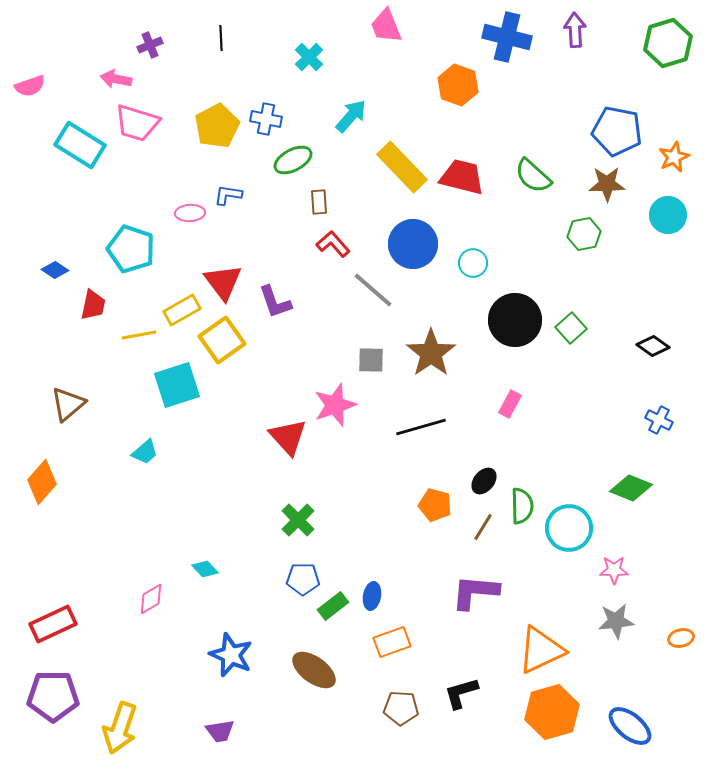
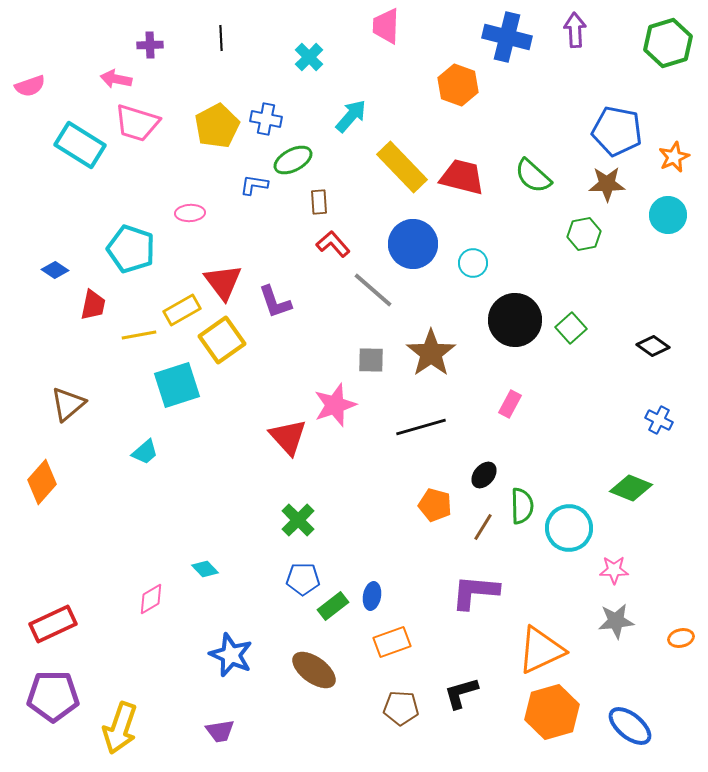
pink trapezoid at (386, 26): rotated 24 degrees clockwise
purple cross at (150, 45): rotated 20 degrees clockwise
blue L-shape at (228, 195): moved 26 px right, 10 px up
black ellipse at (484, 481): moved 6 px up
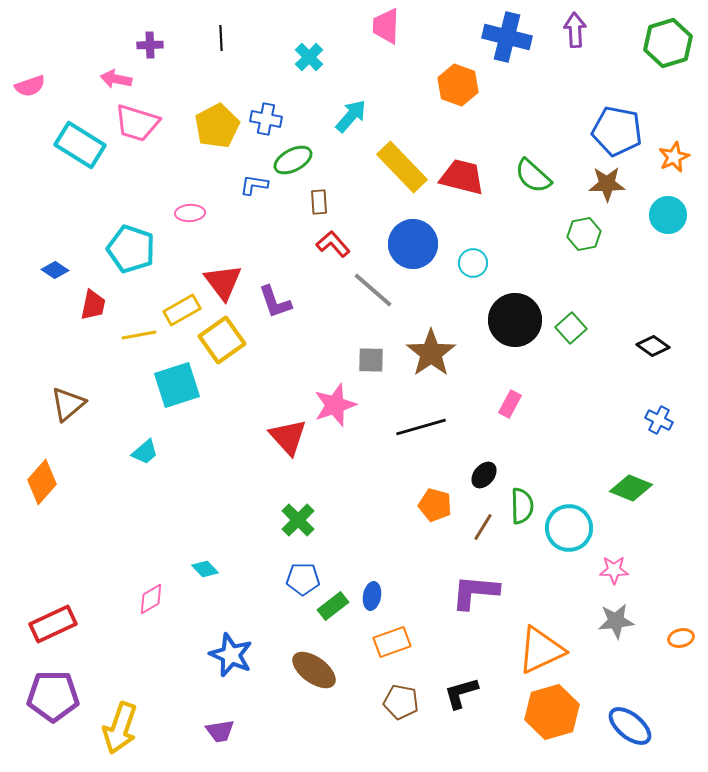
brown pentagon at (401, 708): moved 6 px up; rotated 8 degrees clockwise
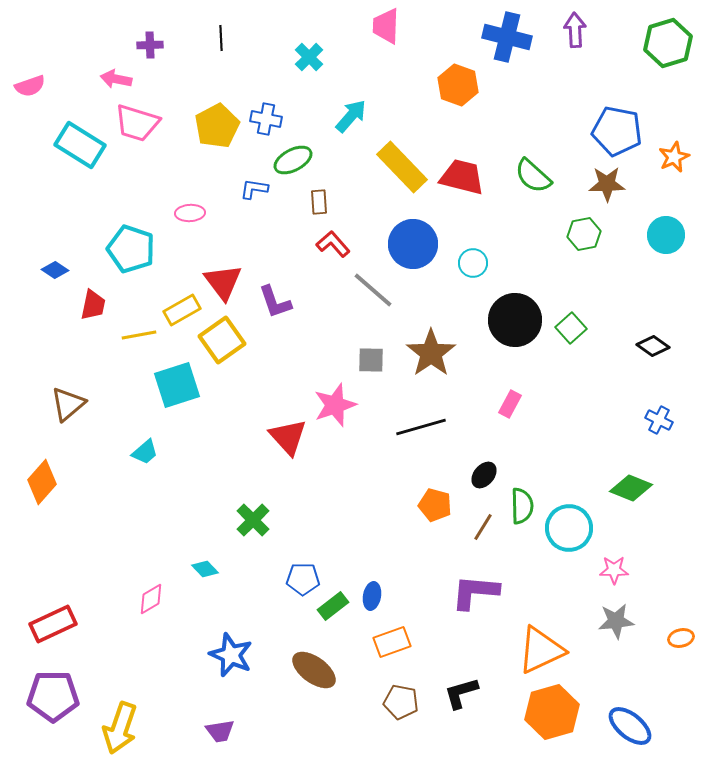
blue L-shape at (254, 185): moved 4 px down
cyan circle at (668, 215): moved 2 px left, 20 px down
green cross at (298, 520): moved 45 px left
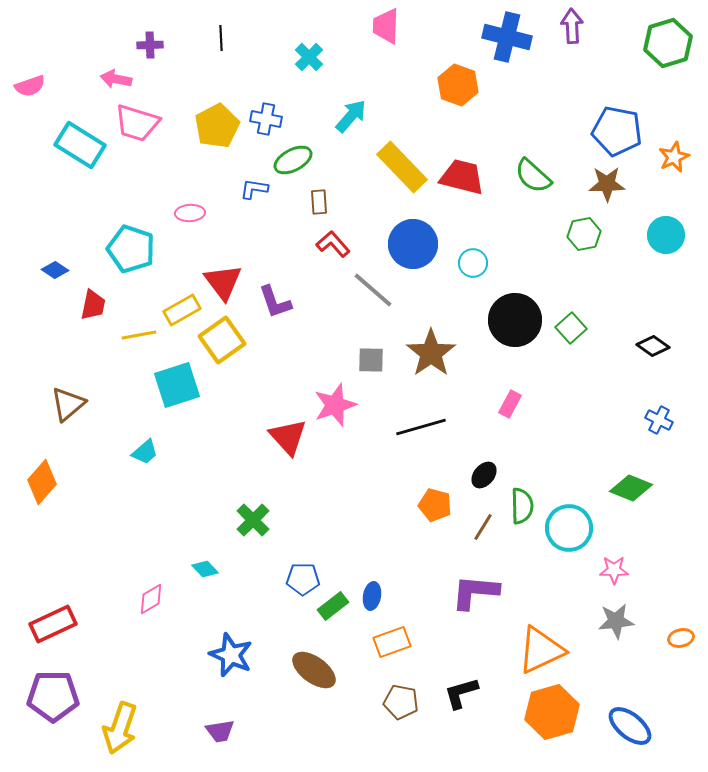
purple arrow at (575, 30): moved 3 px left, 4 px up
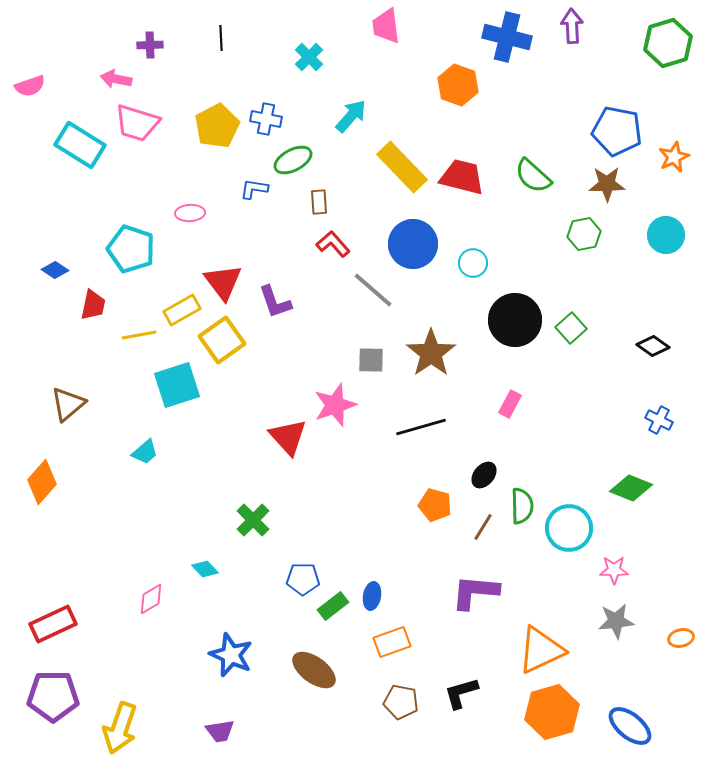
pink trapezoid at (386, 26): rotated 9 degrees counterclockwise
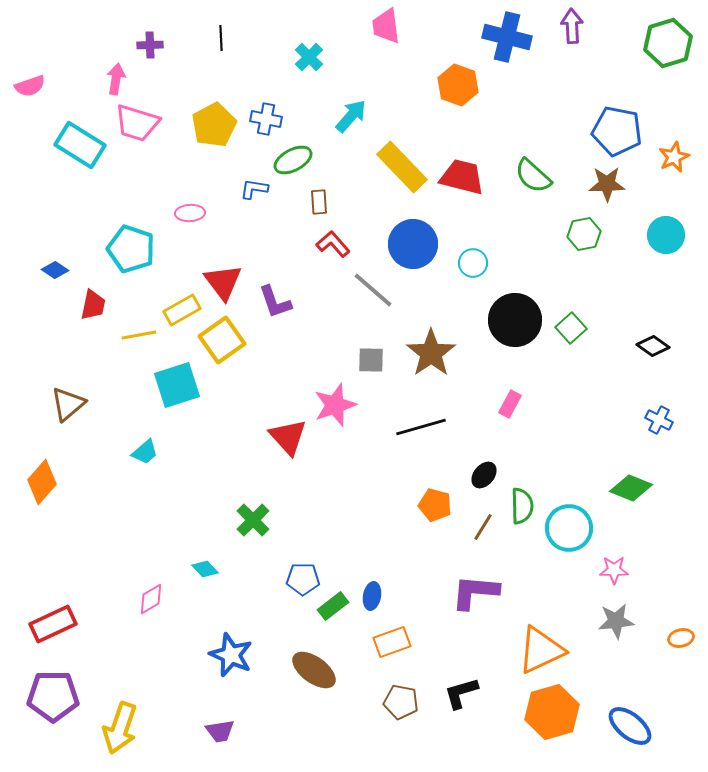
pink arrow at (116, 79): rotated 88 degrees clockwise
yellow pentagon at (217, 126): moved 3 px left, 1 px up
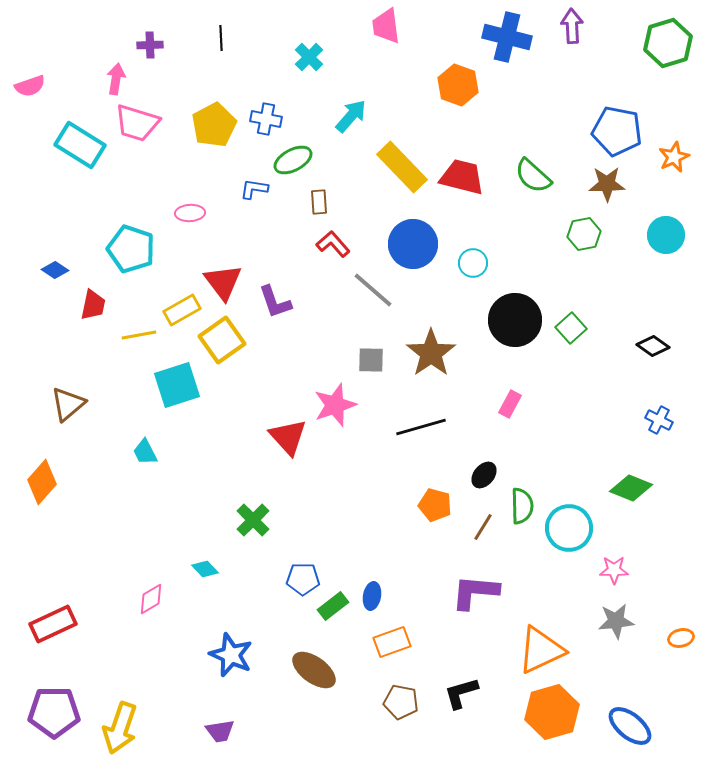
cyan trapezoid at (145, 452): rotated 104 degrees clockwise
purple pentagon at (53, 696): moved 1 px right, 16 px down
